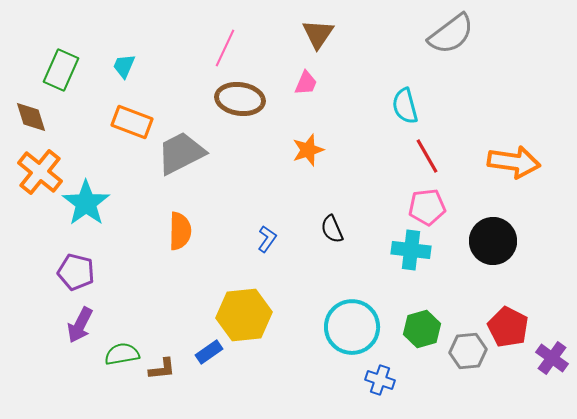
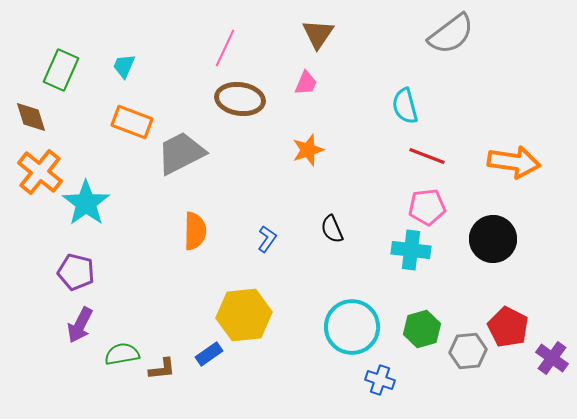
red line: rotated 39 degrees counterclockwise
orange semicircle: moved 15 px right
black circle: moved 2 px up
blue rectangle: moved 2 px down
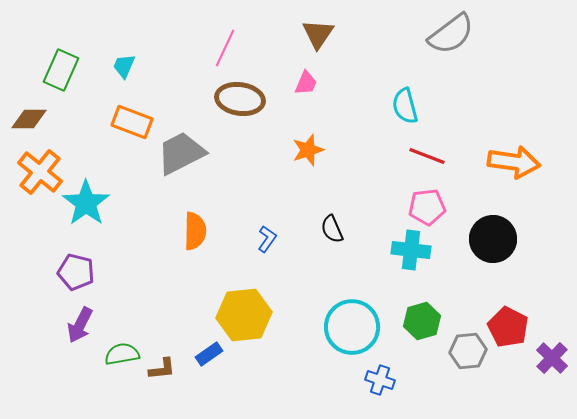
brown diamond: moved 2 px left, 2 px down; rotated 72 degrees counterclockwise
green hexagon: moved 8 px up
purple cross: rotated 8 degrees clockwise
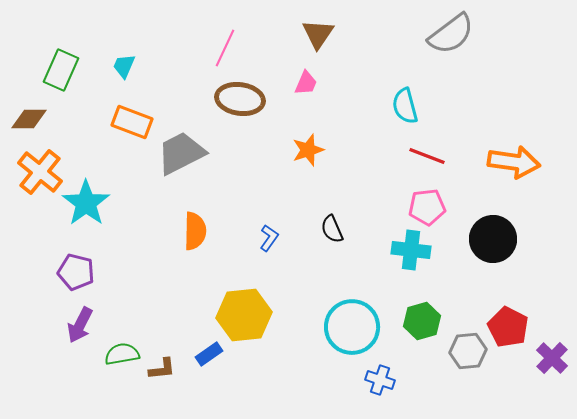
blue L-shape: moved 2 px right, 1 px up
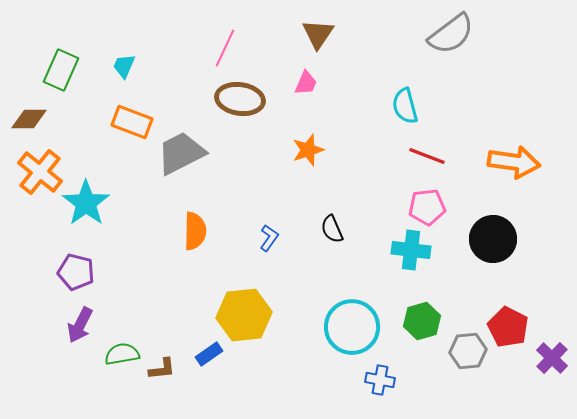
blue cross: rotated 8 degrees counterclockwise
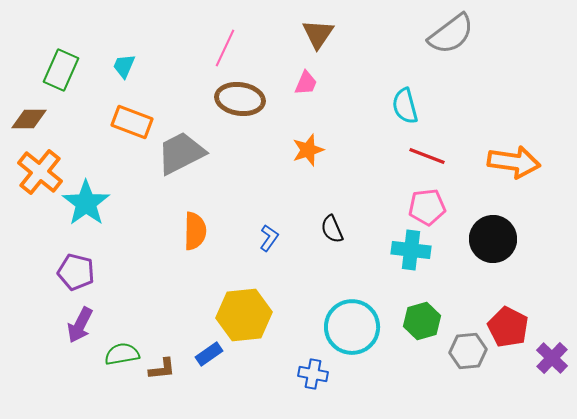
blue cross: moved 67 px left, 6 px up
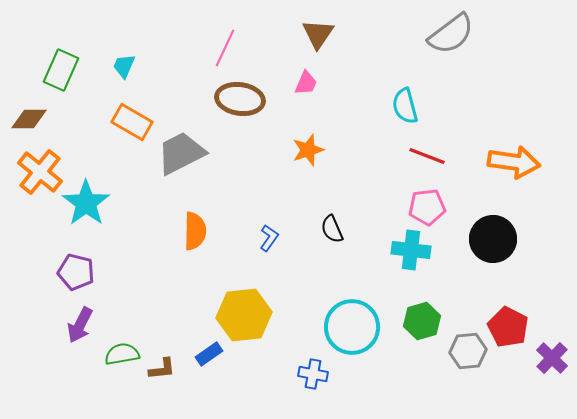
orange rectangle: rotated 9 degrees clockwise
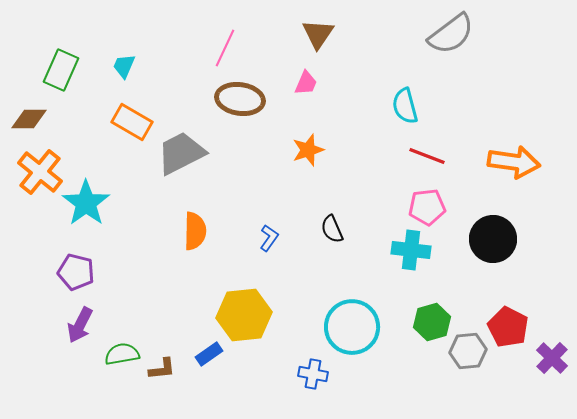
green hexagon: moved 10 px right, 1 px down
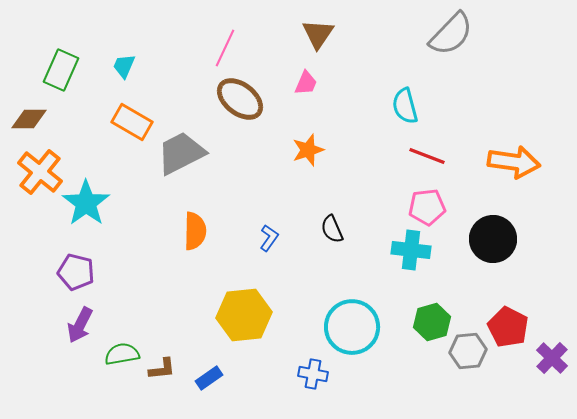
gray semicircle: rotated 9 degrees counterclockwise
brown ellipse: rotated 30 degrees clockwise
blue rectangle: moved 24 px down
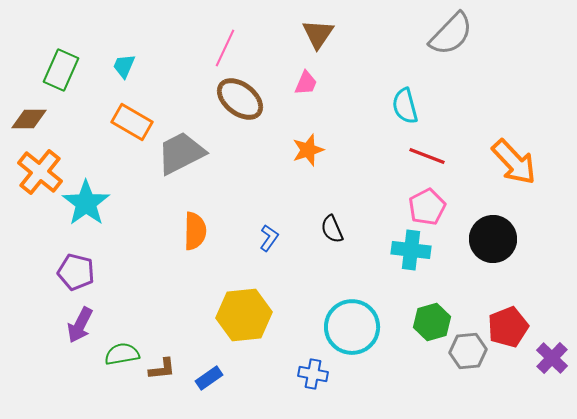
orange arrow: rotated 39 degrees clockwise
pink pentagon: rotated 21 degrees counterclockwise
red pentagon: rotated 24 degrees clockwise
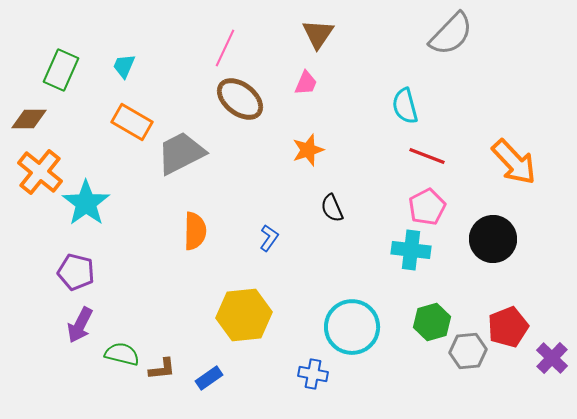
black semicircle: moved 21 px up
green semicircle: rotated 24 degrees clockwise
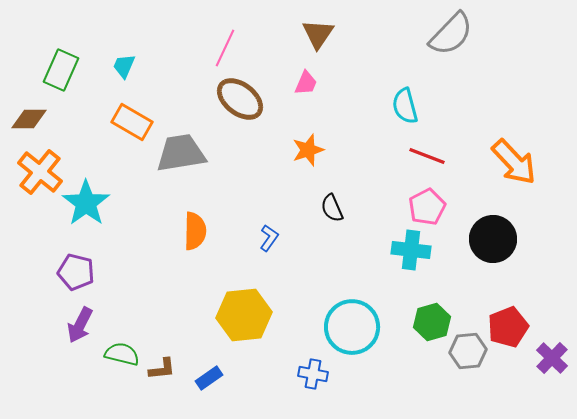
gray trapezoid: rotated 18 degrees clockwise
